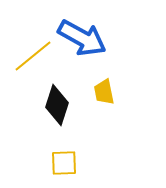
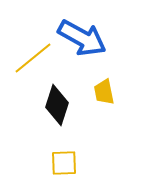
yellow line: moved 2 px down
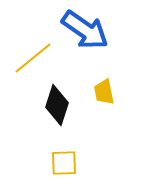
blue arrow: moved 3 px right, 8 px up; rotated 6 degrees clockwise
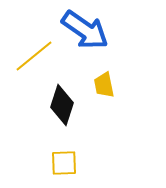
yellow line: moved 1 px right, 2 px up
yellow trapezoid: moved 7 px up
black diamond: moved 5 px right
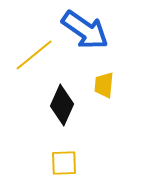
yellow line: moved 1 px up
yellow trapezoid: rotated 16 degrees clockwise
black diamond: rotated 6 degrees clockwise
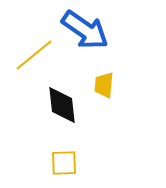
black diamond: rotated 30 degrees counterclockwise
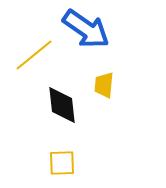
blue arrow: moved 1 px right, 1 px up
yellow square: moved 2 px left
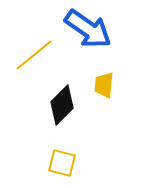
blue arrow: moved 2 px right
black diamond: rotated 51 degrees clockwise
yellow square: rotated 16 degrees clockwise
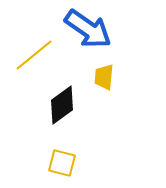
yellow trapezoid: moved 8 px up
black diamond: rotated 9 degrees clockwise
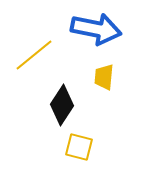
blue arrow: moved 8 px right; rotated 24 degrees counterclockwise
black diamond: rotated 21 degrees counterclockwise
yellow square: moved 17 px right, 16 px up
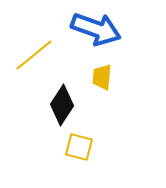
blue arrow: rotated 9 degrees clockwise
yellow trapezoid: moved 2 px left
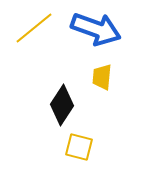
yellow line: moved 27 px up
